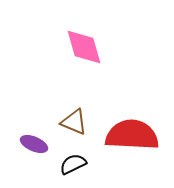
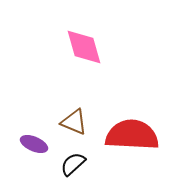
black semicircle: rotated 16 degrees counterclockwise
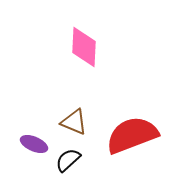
pink diamond: rotated 18 degrees clockwise
red semicircle: rotated 24 degrees counterclockwise
black semicircle: moved 5 px left, 4 px up
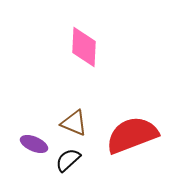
brown triangle: moved 1 px down
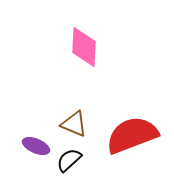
brown triangle: moved 1 px down
purple ellipse: moved 2 px right, 2 px down
black semicircle: moved 1 px right
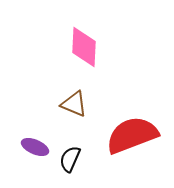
brown triangle: moved 20 px up
purple ellipse: moved 1 px left, 1 px down
black semicircle: moved 1 px right, 1 px up; rotated 24 degrees counterclockwise
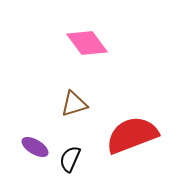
pink diamond: moved 3 px right, 4 px up; rotated 39 degrees counterclockwise
brown triangle: rotated 40 degrees counterclockwise
purple ellipse: rotated 8 degrees clockwise
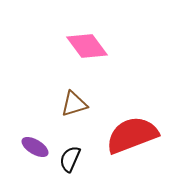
pink diamond: moved 3 px down
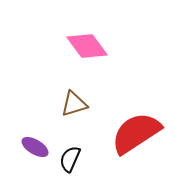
red semicircle: moved 4 px right, 2 px up; rotated 12 degrees counterclockwise
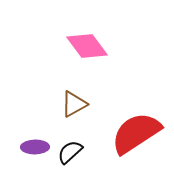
brown triangle: rotated 12 degrees counterclockwise
purple ellipse: rotated 32 degrees counterclockwise
black semicircle: moved 7 px up; rotated 24 degrees clockwise
